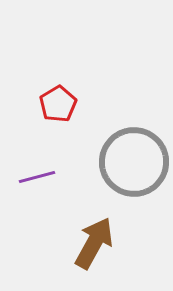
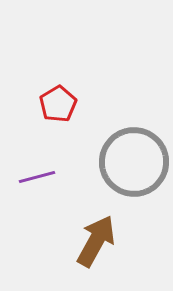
brown arrow: moved 2 px right, 2 px up
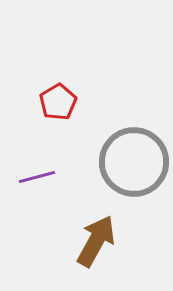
red pentagon: moved 2 px up
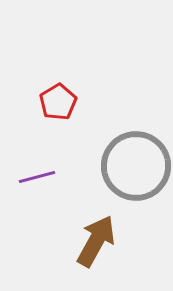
gray circle: moved 2 px right, 4 px down
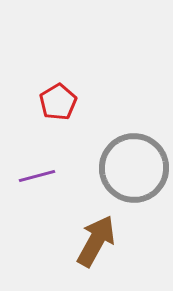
gray circle: moved 2 px left, 2 px down
purple line: moved 1 px up
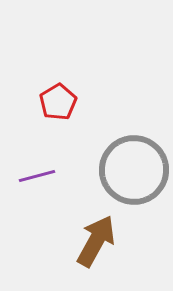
gray circle: moved 2 px down
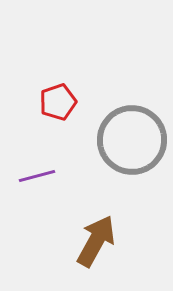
red pentagon: rotated 12 degrees clockwise
gray circle: moved 2 px left, 30 px up
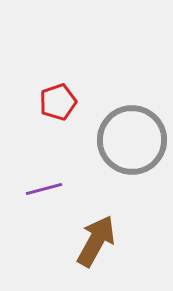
purple line: moved 7 px right, 13 px down
